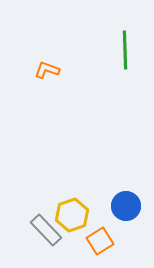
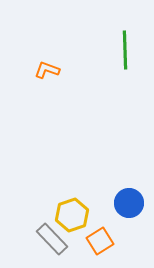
blue circle: moved 3 px right, 3 px up
gray rectangle: moved 6 px right, 9 px down
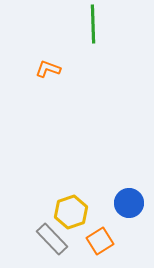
green line: moved 32 px left, 26 px up
orange L-shape: moved 1 px right, 1 px up
yellow hexagon: moved 1 px left, 3 px up
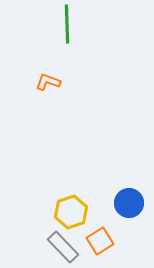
green line: moved 26 px left
orange L-shape: moved 13 px down
gray rectangle: moved 11 px right, 8 px down
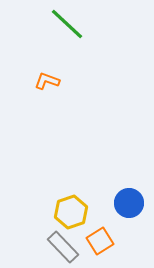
green line: rotated 45 degrees counterclockwise
orange L-shape: moved 1 px left, 1 px up
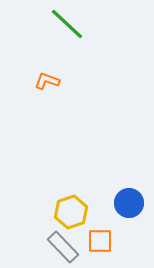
orange square: rotated 32 degrees clockwise
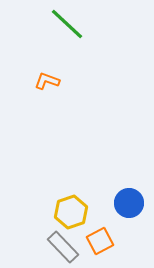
orange square: rotated 28 degrees counterclockwise
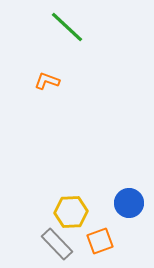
green line: moved 3 px down
yellow hexagon: rotated 16 degrees clockwise
orange square: rotated 8 degrees clockwise
gray rectangle: moved 6 px left, 3 px up
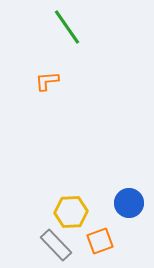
green line: rotated 12 degrees clockwise
orange L-shape: rotated 25 degrees counterclockwise
gray rectangle: moved 1 px left, 1 px down
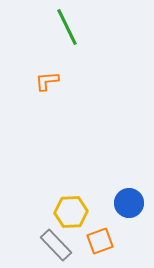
green line: rotated 9 degrees clockwise
